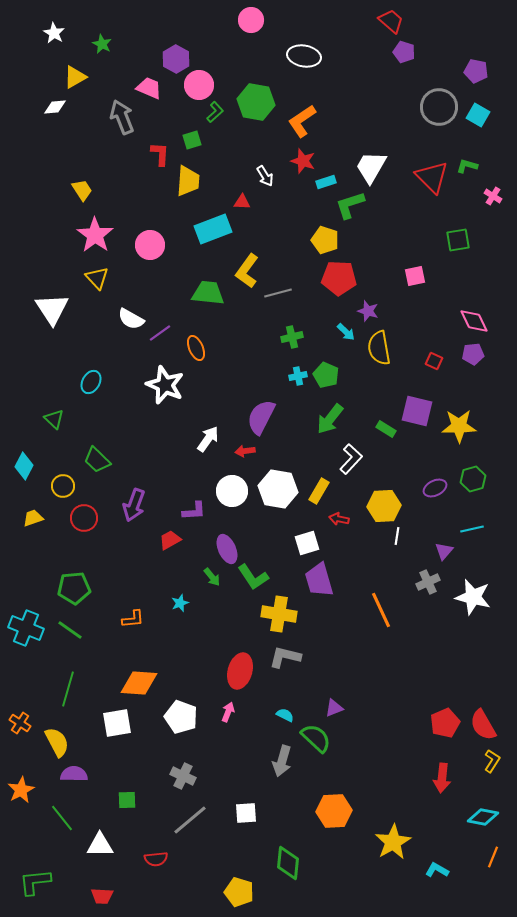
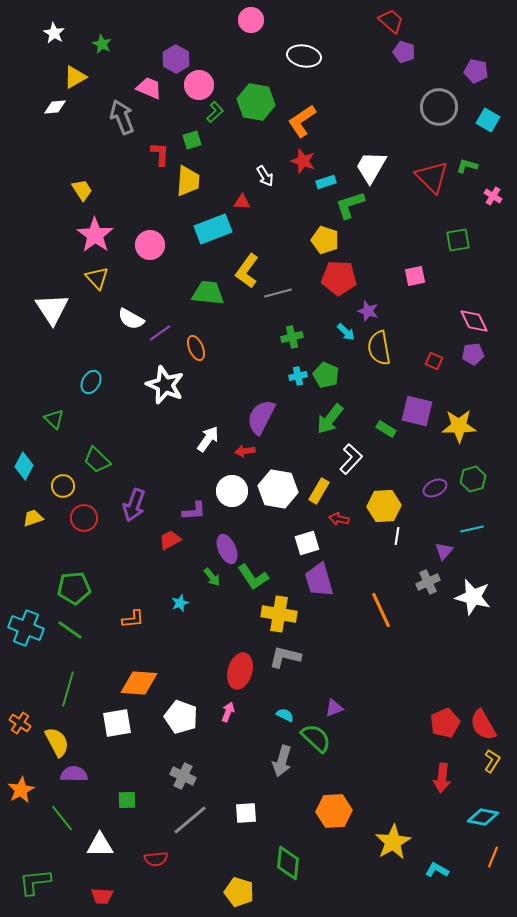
cyan square at (478, 115): moved 10 px right, 5 px down
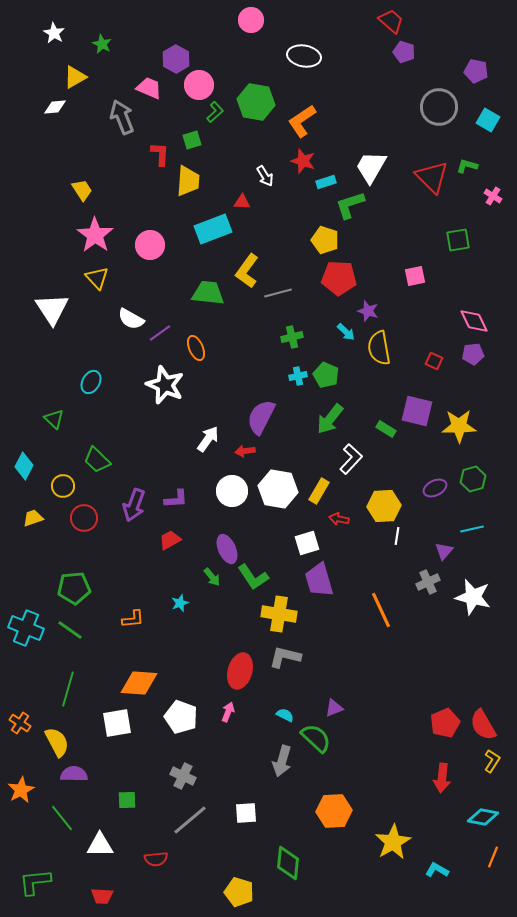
purple L-shape at (194, 511): moved 18 px left, 12 px up
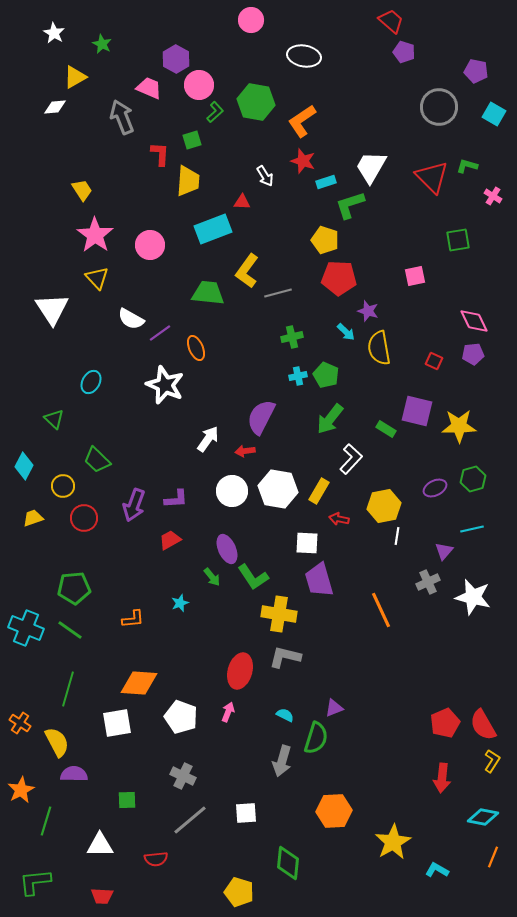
cyan square at (488, 120): moved 6 px right, 6 px up
yellow hexagon at (384, 506): rotated 8 degrees counterclockwise
white square at (307, 543): rotated 20 degrees clockwise
green semicircle at (316, 738): rotated 64 degrees clockwise
green line at (62, 818): moved 16 px left, 3 px down; rotated 56 degrees clockwise
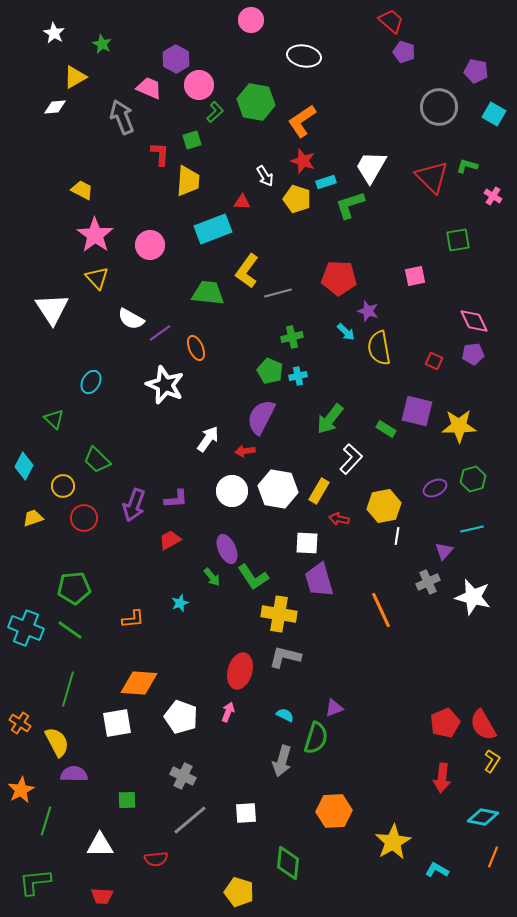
yellow trapezoid at (82, 190): rotated 30 degrees counterclockwise
yellow pentagon at (325, 240): moved 28 px left, 41 px up
green pentagon at (326, 375): moved 56 px left, 4 px up
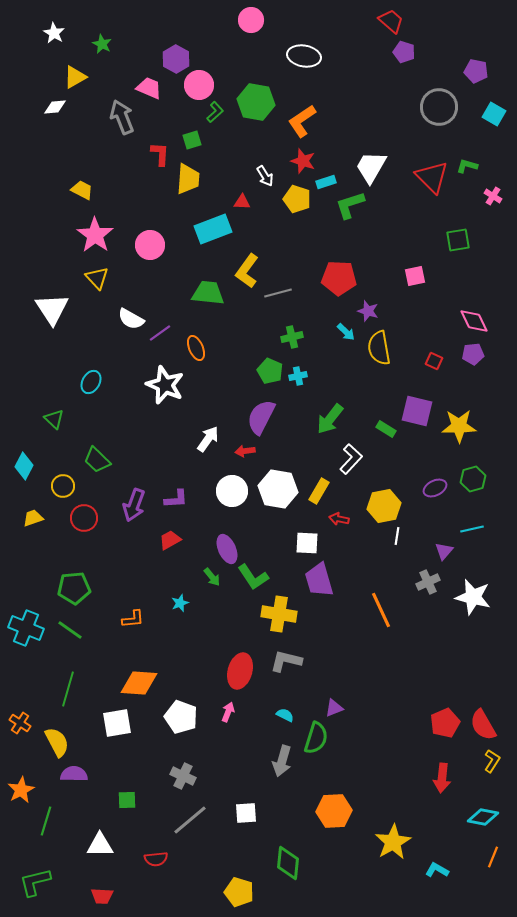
yellow trapezoid at (188, 181): moved 2 px up
gray L-shape at (285, 657): moved 1 px right, 4 px down
green L-shape at (35, 882): rotated 8 degrees counterclockwise
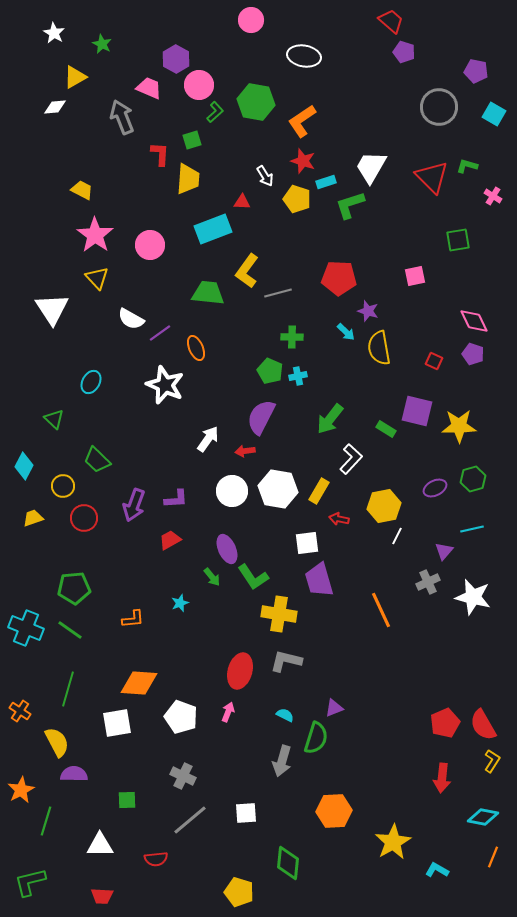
green cross at (292, 337): rotated 15 degrees clockwise
purple pentagon at (473, 354): rotated 25 degrees clockwise
white line at (397, 536): rotated 18 degrees clockwise
white square at (307, 543): rotated 10 degrees counterclockwise
orange cross at (20, 723): moved 12 px up
green L-shape at (35, 882): moved 5 px left
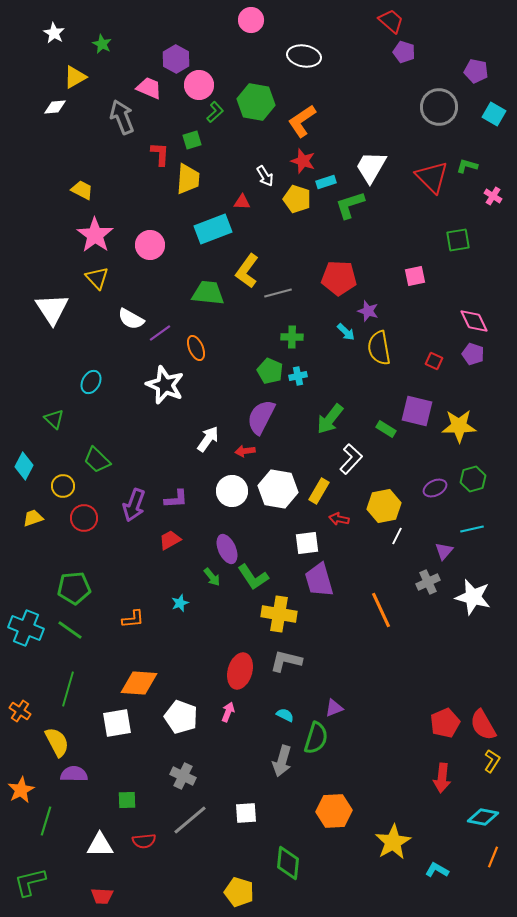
red semicircle at (156, 859): moved 12 px left, 18 px up
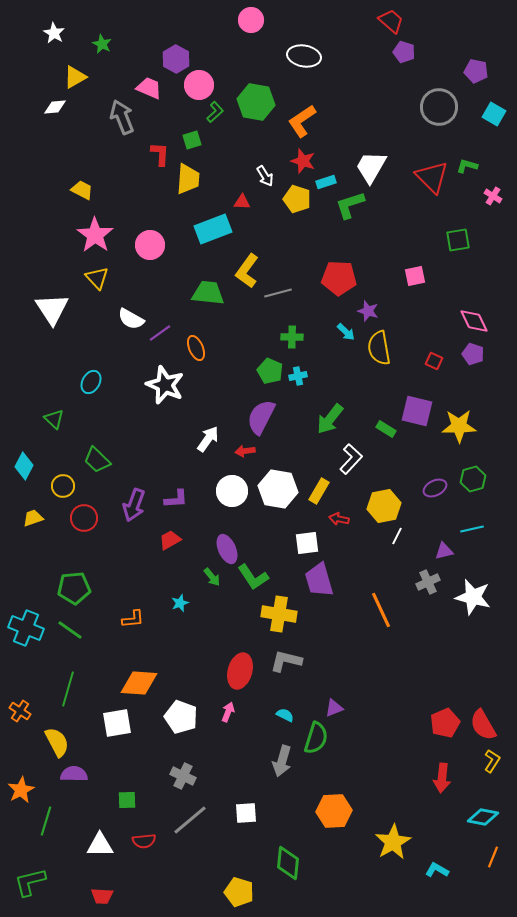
purple triangle at (444, 551): rotated 36 degrees clockwise
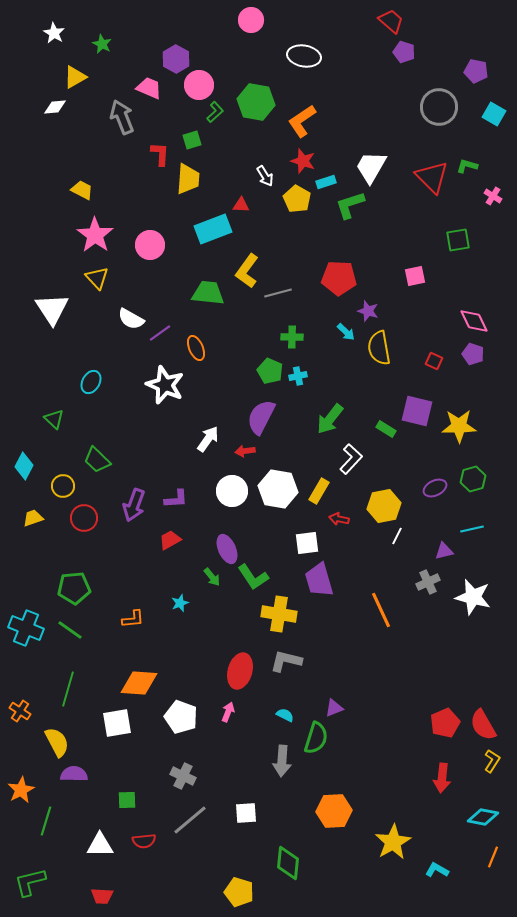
yellow pentagon at (297, 199): rotated 12 degrees clockwise
red triangle at (242, 202): moved 1 px left, 3 px down
gray arrow at (282, 761): rotated 12 degrees counterclockwise
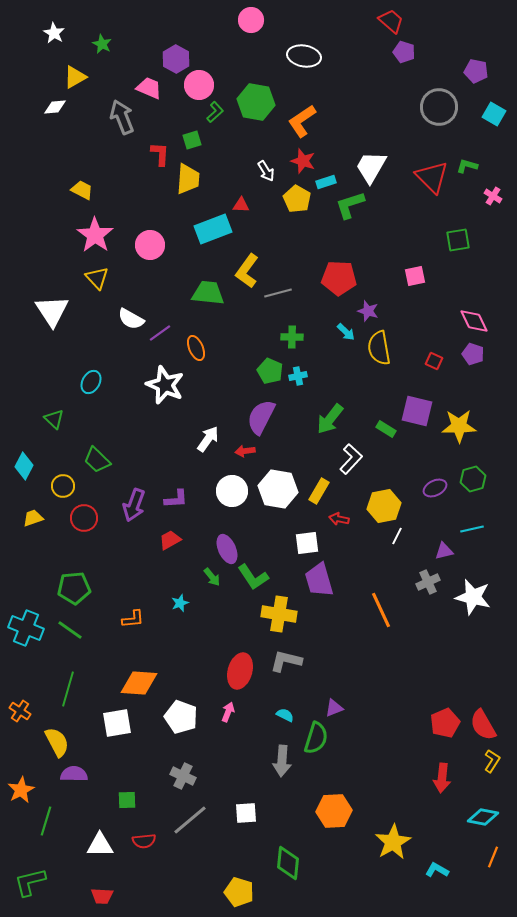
white arrow at (265, 176): moved 1 px right, 5 px up
white triangle at (52, 309): moved 2 px down
